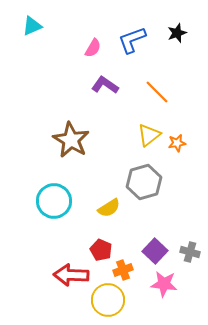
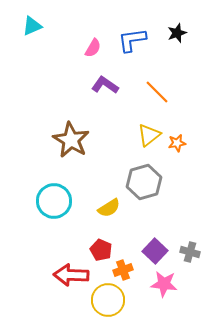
blue L-shape: rotated 12 degrees clockwise
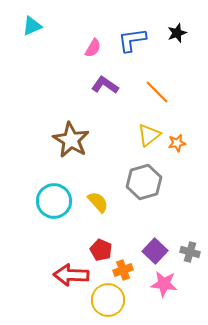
yellow semicircle: moved 11 px left, 6 px up; rotated 100 degrees counterclockwise
